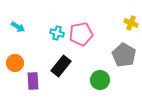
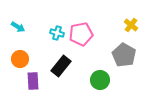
yellow cross: moved 2 px down; rotated 16 degrees clockwise
orange circle: moved 5 px right, 4 px up
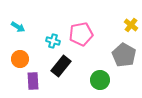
cyan cross: moved 4 px left, 8 px down
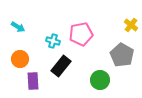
gray pentagon: moved 2 px left
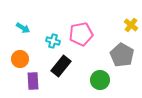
cyan arrow: moved 5 px right, 1 px down
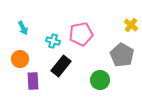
cyan arrow: rotated 32 degrees clockwise
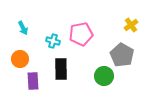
yellow cross: rotated 16 degrees clockwise
black rectangle: moved 3 px down; rotated 40 degrees counterclockwise
green circle: moved 4 px right, 4 px up
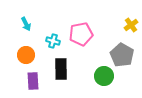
cyan arrow: moved 3 px right, 4 px up
orange circle: moved 6 px right, 4 px up
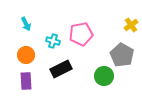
black rectangle: rotated 65 degrees clockwise
purple rectangle: moved 7 px left
